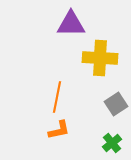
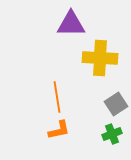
orange line: rotated 20 degrees counterclockwise
green cross: moved 9 px up; rotated 18 degrees clockwise
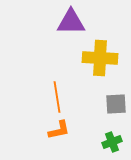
purple triangle: moved 2 px up
gray square: rotated 30 degrees clockwise
green cross: moved 8 px down
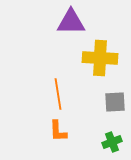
orange line: moved 1 px right, 3 px up
gray square: moved 1 px left, 2 px up
orange L-shape: moved 1 px left, 1 px down; rotated 100 degrees clockwise
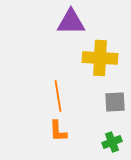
orange line: moved 2 px down
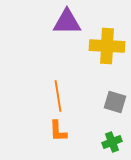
purple triangle: moved 4 px left
yellow cross: moved 7 px right, 12 px up
gray square: rotated 20 degrees clockwise
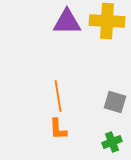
yellow cross: moved 25 px up
orange L-shape: moved 2 px up
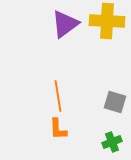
purple triangle: moved 2 px left, 2 px down; rotated 36 degrees counterclockwise
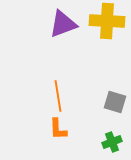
purple triangle: moved 2 px left; rotated 16 degrees clockwise
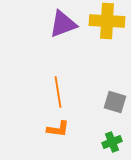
orange line: moved 4 px up
orange L-shape: rotated 80 degrees counterclockwise
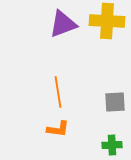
gray square: rotated 20 degrees counterclockwise
green cross: moved 3 px down; rotated 18 degrees clockwise
